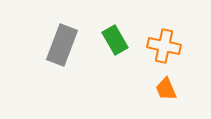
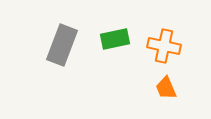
green rectangle: moved 1 px up; rotated 72 degrees counterclockwise
orange trapezoid: moved 1 px up
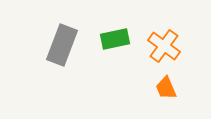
orange cross: rotated 24 degrees clockwise
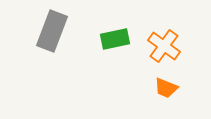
gray rectangle: moved 10 px left, 14 px up
orange trapezoid: rotated 45 degrees counterclockwise
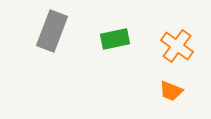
orange cross: moved 13 px right
orange trapezoid: moved 5 px right, 3 px down
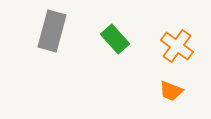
gray rectangle: rotated 6 degrees counterclockwise
green rectangle: rotated 60 degrees clockwise
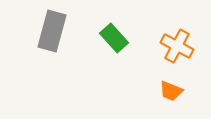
green rectangle: moved 1 px left, 1 px up
orange cross: rotated 8 degrees counterclockwise
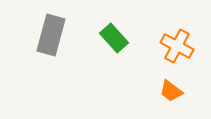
gray rectangle: moved 1 px left, 4 px down
orange trapezoid: rotated 15 degrees clockwise
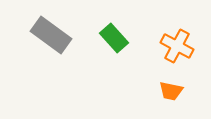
gray rectangle: rotated 69 degrees counterclockwise
orange trapezoid: rotated 25 degrees counterclockwise
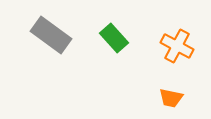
orange trapezoid: moved 7 px down
